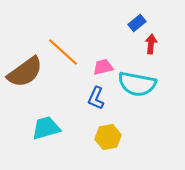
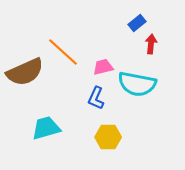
brown semicircle: rotated 12 degrees clockwise
yellow hexagon: rotated 10 degrees clockwise
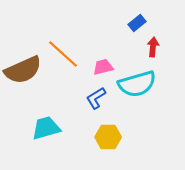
red arrow: moved 2 px right, 3 px down
orange line: moved 2 px down
brown semicircle: moved 2 px left, 2 px up
cyan semicircle: rotated 27 degrees counterclockwise
blue L-shape: rotated 35 degrees clockwise
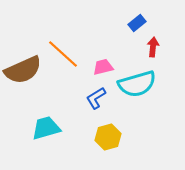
yellow hexagon: rotated 15 degrees counterclockwise
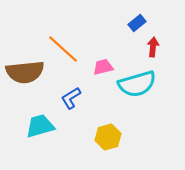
orange line: moved 5 px up
brown semicircle: moved 2 px right, 2 px down; rotated 18 degrees clockwise
blue L-shape: moved 25 px left
cyan trapezoid: moved 6 px left, 2 px up
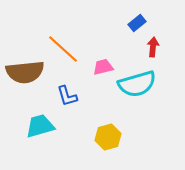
blue L-shape: moved 4 px left, 2 px up; rotated 75 degrees counterclockwise
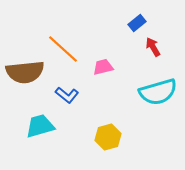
red arrow: rotated 36 degrees counterclockwise
cyan semicircle: moved 21 px right, 8 px down
blue L-shape: moved 1 px up; rotated 35 degrees counterclockwise
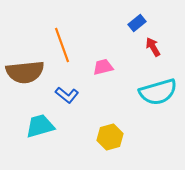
orange line: moved 1 px left, 4 px up; rotated 28 degrees clockwise
yellow hexagon: moved 2 px right
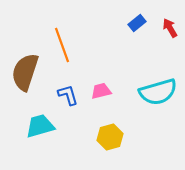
red arrow: moved 17 px right, 19 px up
pink trapezoid: moved 2 px left, 24 px down
brown semicircle: rotated 114 degrees clockwise
blue L-shape: moved 1 px right; rotated 145 degrees counterclockwise
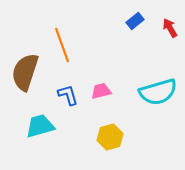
blue rectangle: moved 2 px left, 2 px up
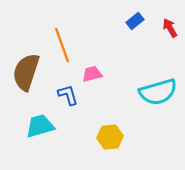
brown semicircle: moved 1 px right
pink trapezoid: moved 9 px left, 17 px up
yellow hexagon: rotated 10 degrees clockwise
